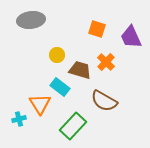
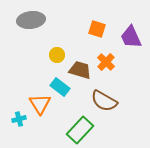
green rectangle: moved 7 px right, 4 px down
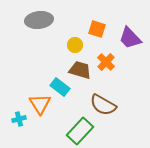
gray ellipse: moved 8 px right
purple trapezoid: moved 1 px left, 1 px down; rotated 20 degrees counterclockwise
yellow circle: moved 18 px right, 10 px up
brown semicircle: moved 1 px left, 4 px down
green rectangle: moved 1 px down
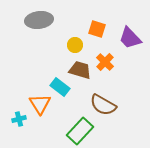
orange cross: moved 1 px left
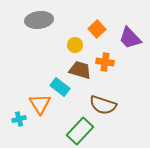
orange square: rotated 30 degrees clockwise
orange cross: rotated 36 degrees counterclockwise
brown semicircle: rotated 12 degrees counterclockwise
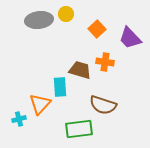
yellow circle: moved 9 px left, 31 px up
cyan rectangle: rotated 48 degrees clockwise
orange triangle: rotated 15 degrees clockwise
green rectangle: moved 1 px left, 2 px up; rotated 40 degrees clockwise
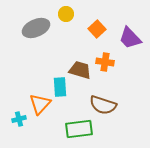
gray ellipse: moved 3 px left, 8 px down; rotated 16 degrees counterclockwise
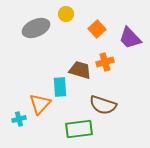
orange cross: rotated 24 degrees counterclockwise
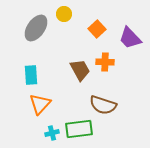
yellow circle: moved 2 px left
gray ellipse: rotated 32 degrees counterclockwise
orange cross: rotated 18 degrees clockwise
brown trapezoid: rotated 45 degrees clockwise
cyan rectangle: moved 29 px left, 12 px up
cyan cross: moved 33 px right, 14 px down
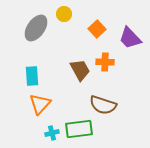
cyan rectangle: moved 1 px right, 1 px down
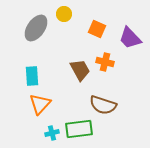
orange square: rotated 24 degrees counterclockwise
orange cross: rotated 12 degrees clockwise
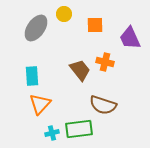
orange square: moved 2 px left, 4 px up; rotated 24 degrees counterclockwise
purple trapezoid: rotated 20 degrees clockwise
brown trapezoid: rotated 10 degrees counterclockwise
